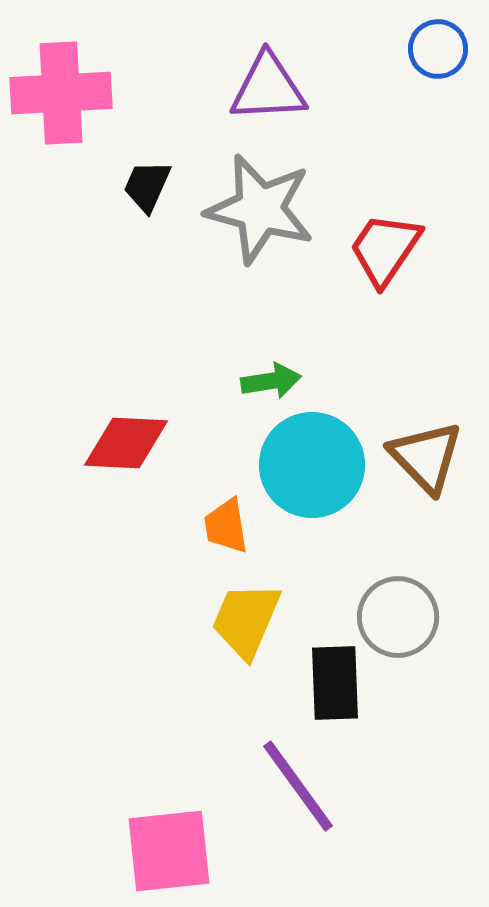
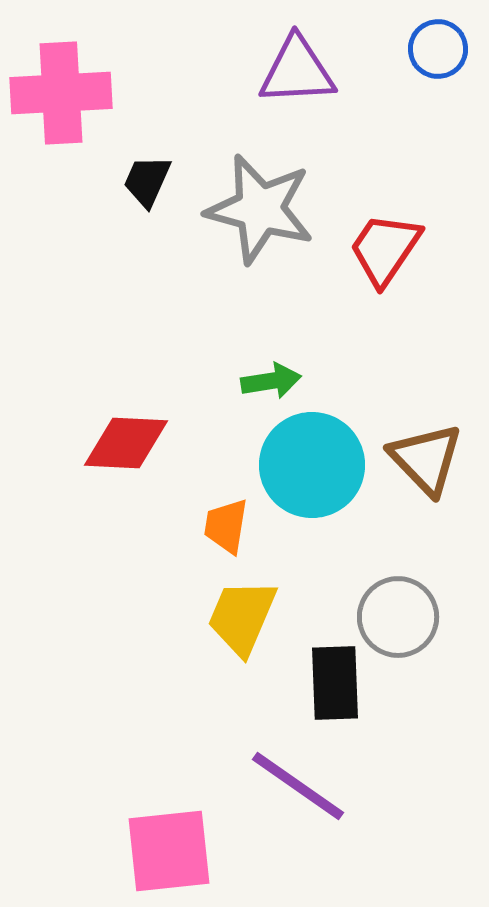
purple triangle: moved 29 px right, 17 px up
black trapezoid: moved 5 px up
brown triangle: moved 2 px down
orange trapezoid: rotated 18 degrees clockwise
yellow trapezoid: moved 4 px left, 3 px up
purple line: rotated 19 degrees counterclockwise
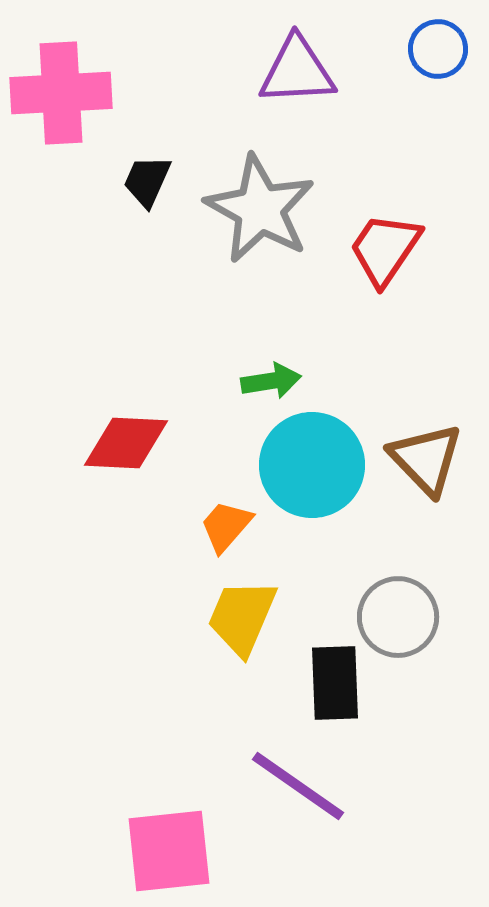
gray star: rotated 14 degrees clockwise
orange trapezoid: rotated 32 degrees clockwise
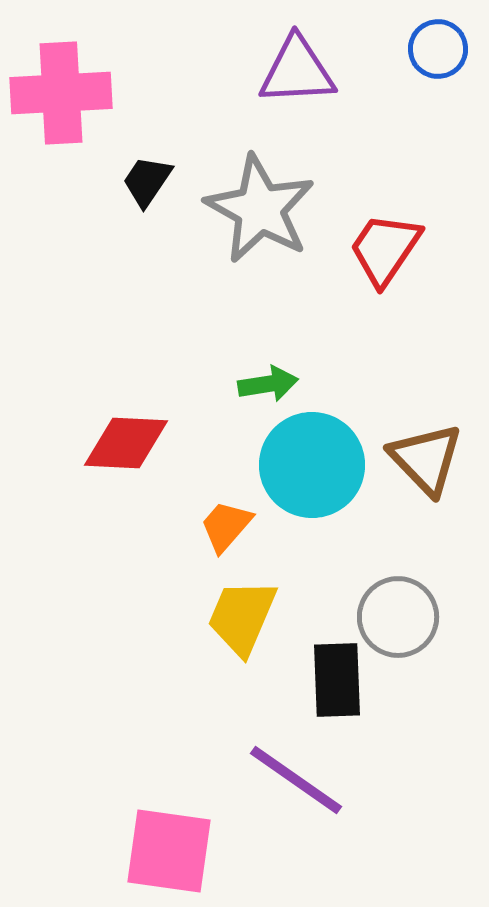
black trapezoid: rotated 10 degrees clockwise
green arrow: moved 3 px left, 3 px down
black rectangle: moved 2 px right, 3 px up
purple line: moved 2 px left, 6 px up
pink square: rotated 14 degrees clockwise
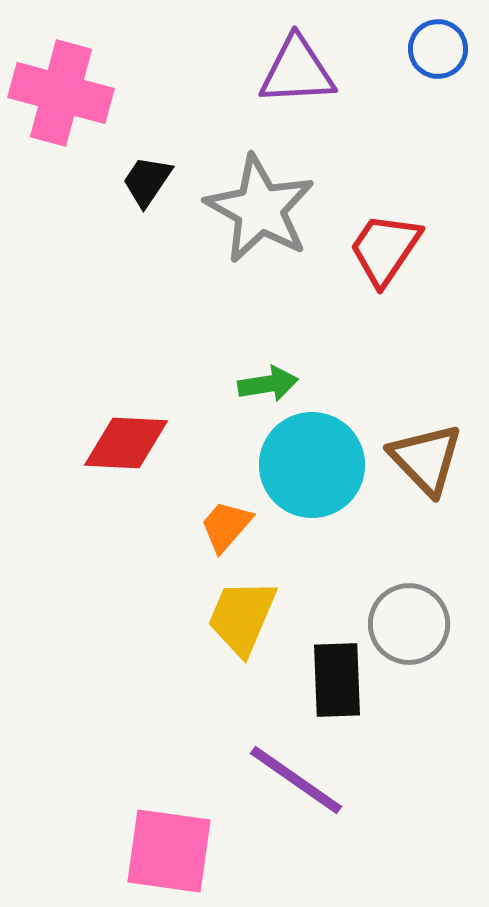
pink cross: rotated 18 degrees clockwise
gray circle: moved 11 px right, 7 px down
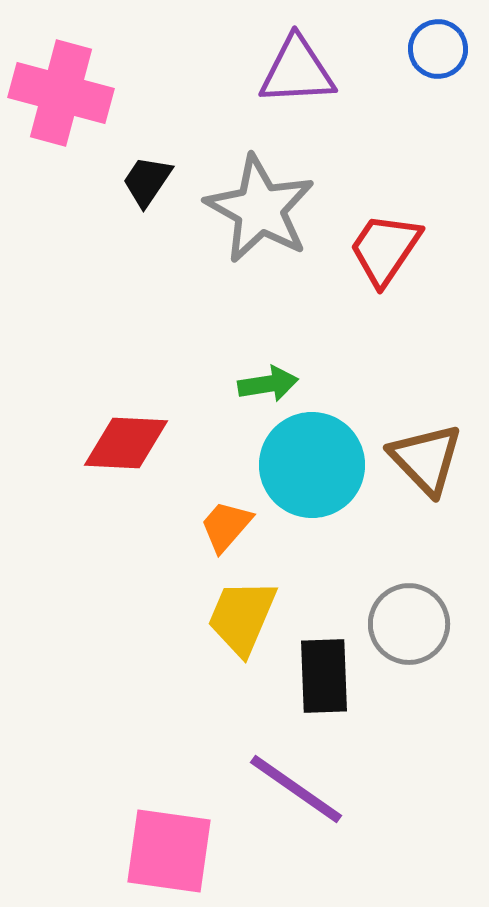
black rectangle: moved 13 px left, 4 px up
purple line: moved 9 px down
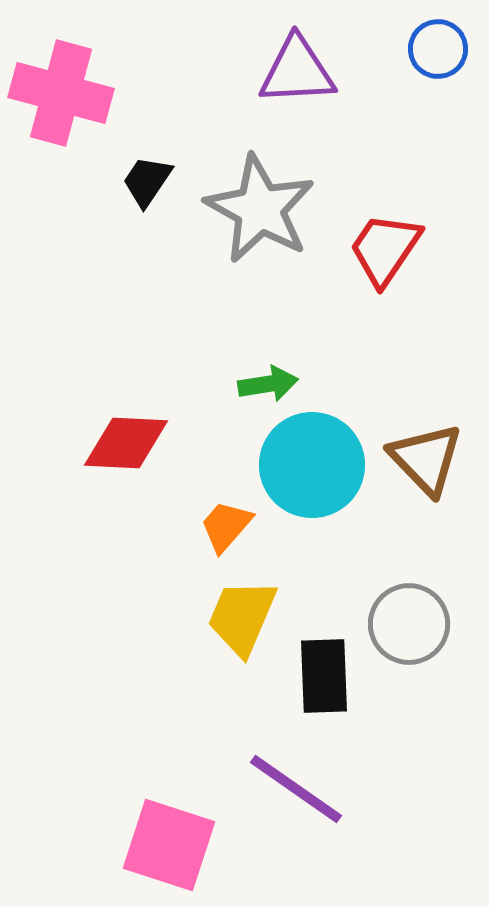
pink square: moved 6 px up; rotated 10 degrees clockwise
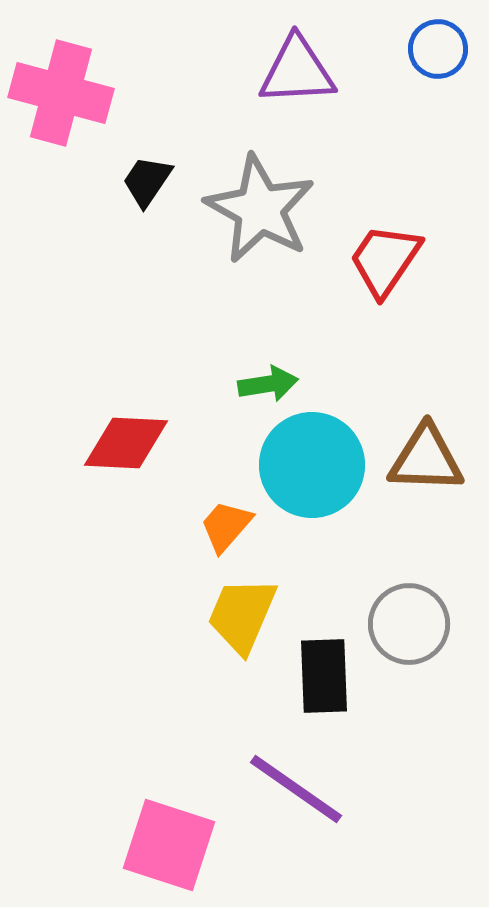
red trapezoid: moved 11 px down
brown triangle: rotated 44 degrees counterclockwise
yellow trapezoid: moved 2 px up
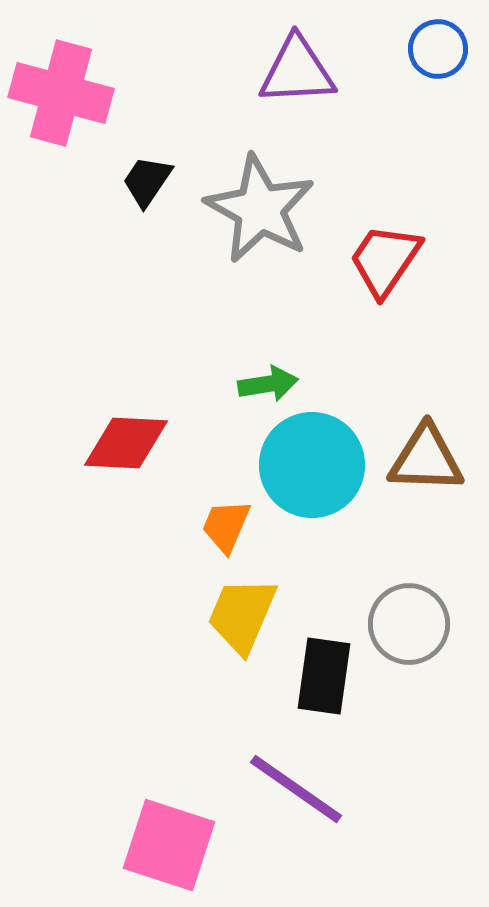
orange trapezoid: rotated 18 degrees counterclockwise
black rectangle: rotated 10 degrees clockwise
